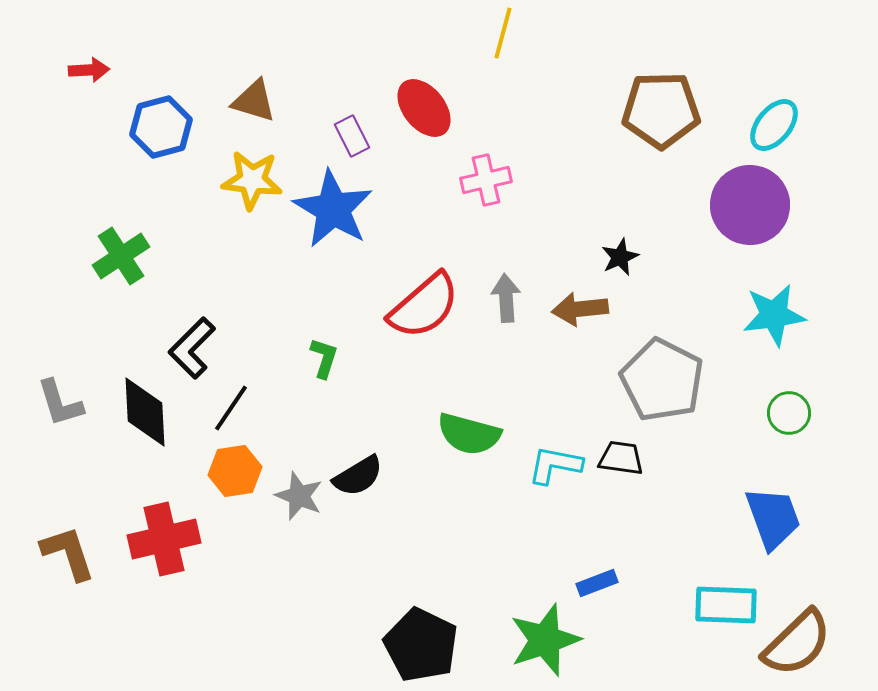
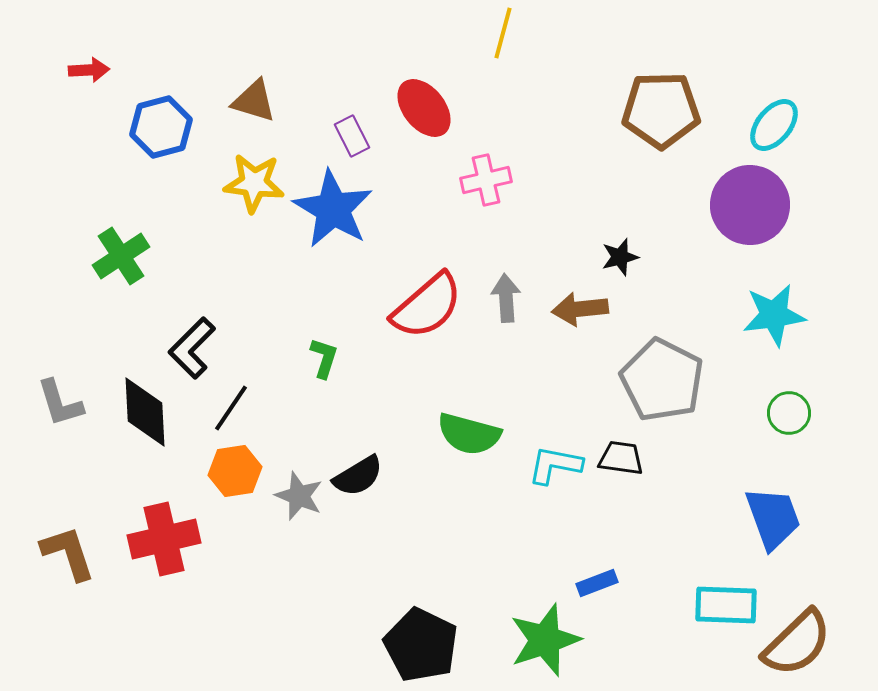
yellow star: moved 2 px right, 3 px down
black star: rotated 9 degrees clockwise
red semicircle: moved 3 px right
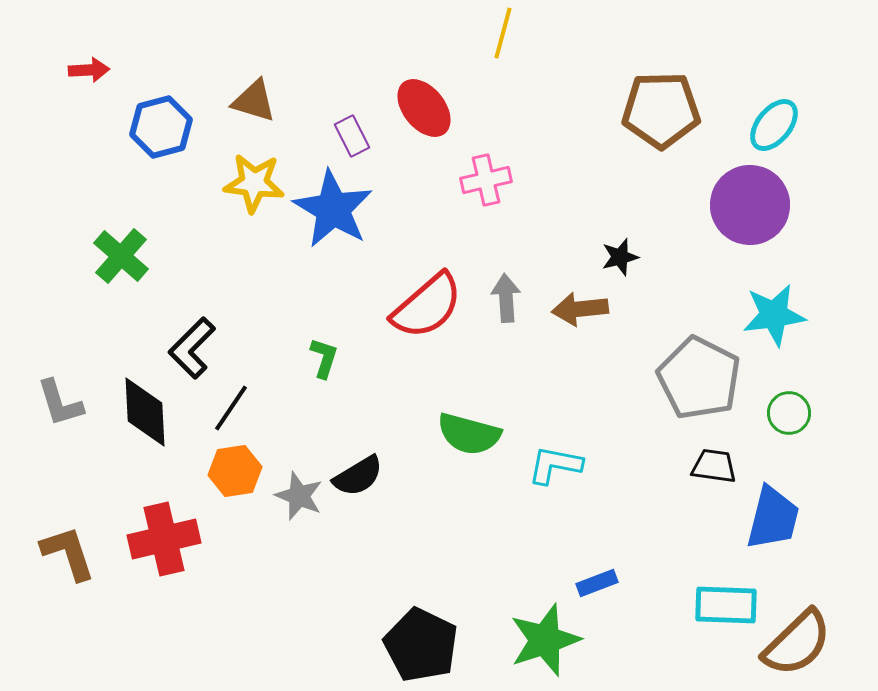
green cross: rotated 16 degrees counterclockwise
gray pentagon: moved 37 px right, 2 px up
black trapezoid: moved 93 px right, 8 px down
blue trapezoid: rotated 34 degrees clockwise
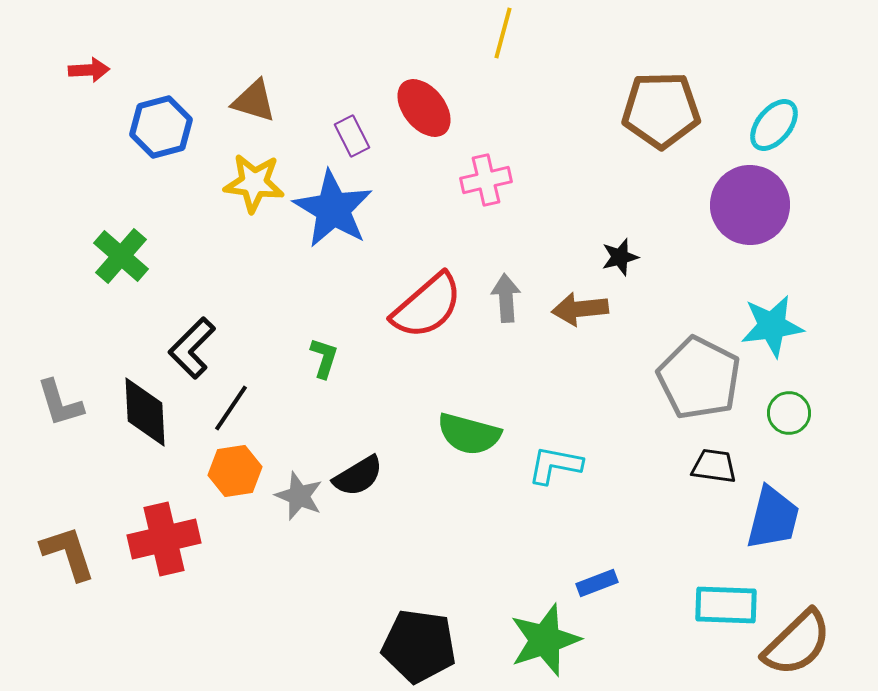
cyan star: moved 2 px left, 11 px down
black pentagon: moved 2 px left, 1 px down; rotated 18 degrees counterclockwise
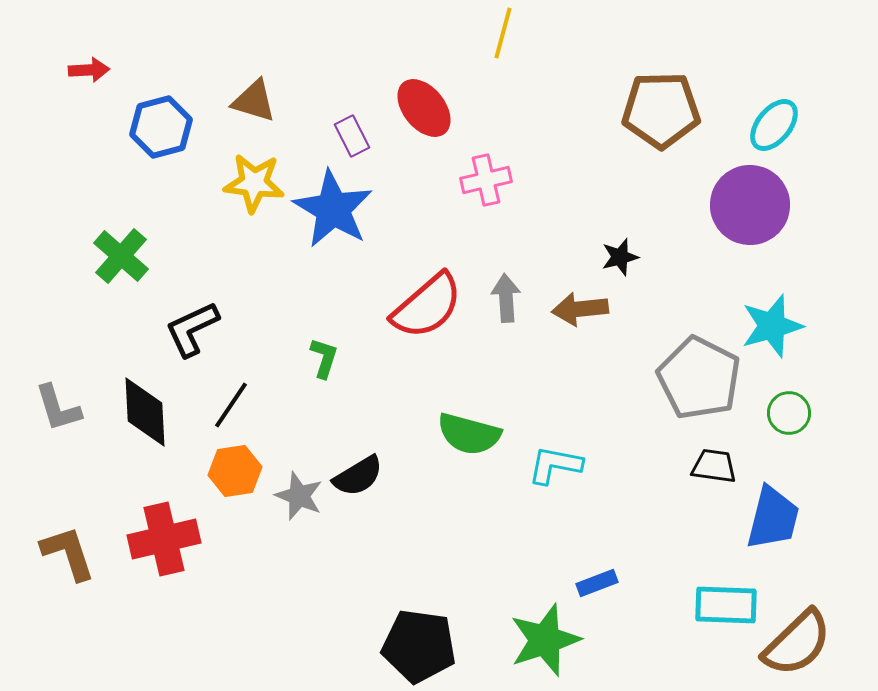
cyan star: rotated 8 degrees counterclockwise
black L-shape: moved 19 px up; rotated 20 degrees clockwise
gray L-shape: moved 2 px left, 5 px down
black line: moved 3 px up
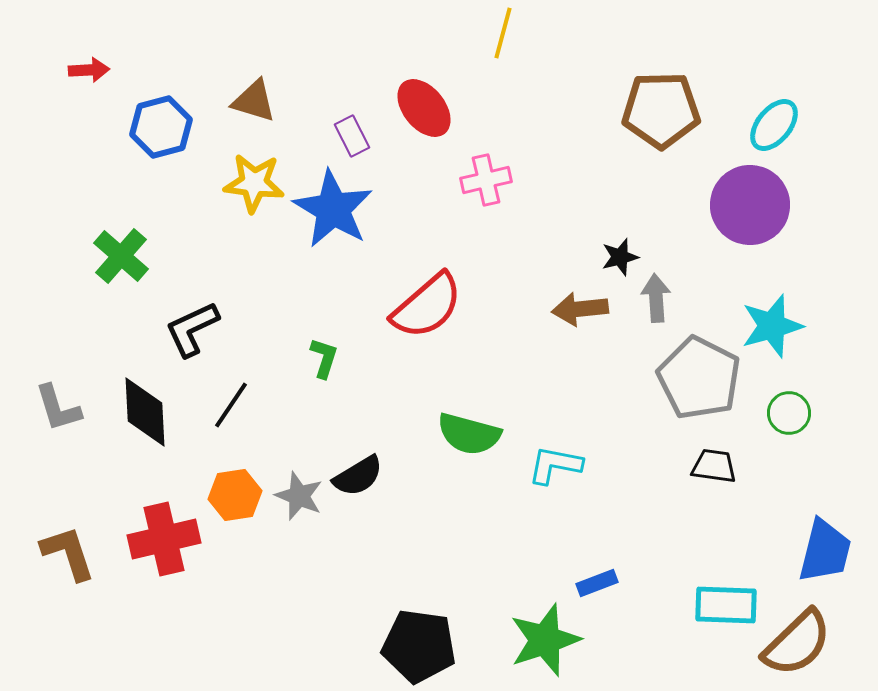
gray arrow: moved 150 px right
orange hexagon: moved 24 px down
blue trapezoid: moved 52 px right, 33 px down
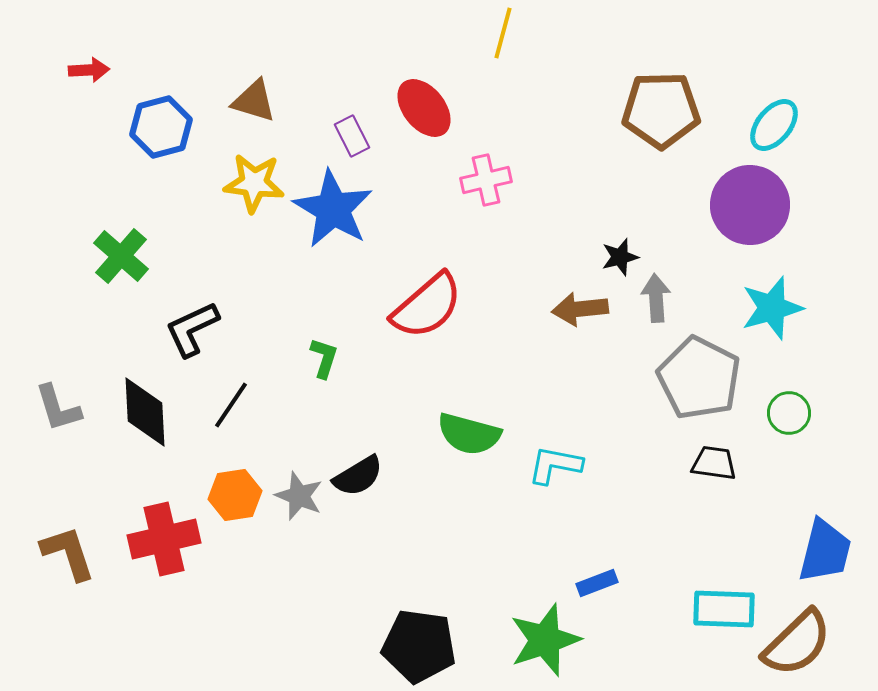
cyan star: moved 18 px up
black trapezoid: moved 3 px up
cyan rectangle: moved 2 px left, 4 px down
